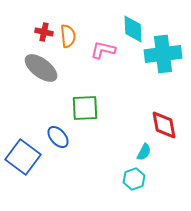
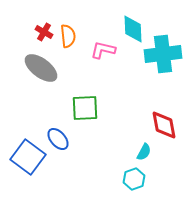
red cross: rotated 18 degrees clockwise
blue ellipse: moved 2 px down
blue square: moved 5 px right
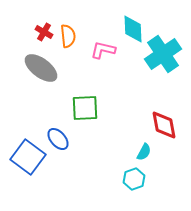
cyan cross: rotated 27 degrees counterclockwise
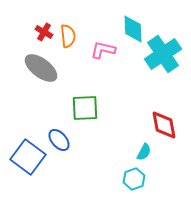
blue ellipse: moved 1 px right, 1 px down
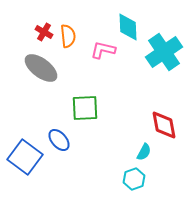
cyan diamond: moved 5 px left, 2 px up
cyan cross: moved 1 px right, 2 px up
blue square: moved 3 px left
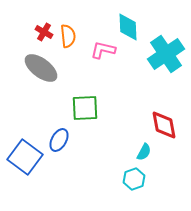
cyan cross: moved 2 px right, 2 px down
blue ellipse: rotated 70 degrees clockwise
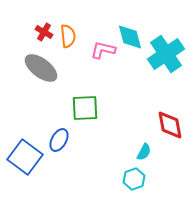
cyan diamond: moved 2 px right, 10 px down; rotated 12 degrees counterclockwise
red diamond: moved 6 px right
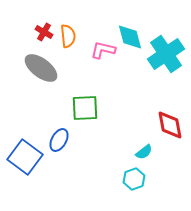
cyan semicircle: rotated 24 degrees clockwise
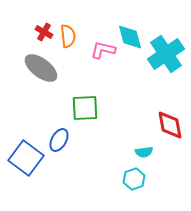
cyan semicircle: rotated 30 degrees clockwise
blue square: moved 1 px right, 1 px down
